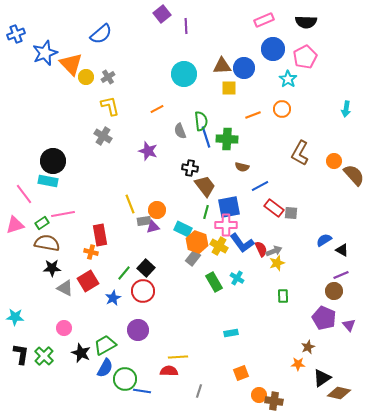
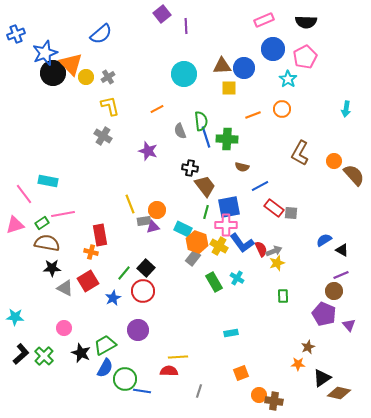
black circle at (53, 161): moved 88 px up
purple pentagon at (324, 318): moved 4 px up
black L-shape at (21, 354): rotated 40 degrees clockwise
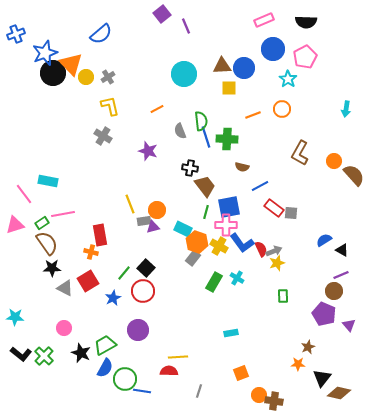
purple line at (186, 26): rotated 21 degrees counterclockwise
brown semicircle at (47, 243): rotated 45 degrees clockwise
green rectangle at (214, 282): rotated 60 degrees clockwise
black L-shape at (21, 354): rotated 80 degrees clockwise
black triangle at (322, 378): rotated 18 degrees counterclockwise
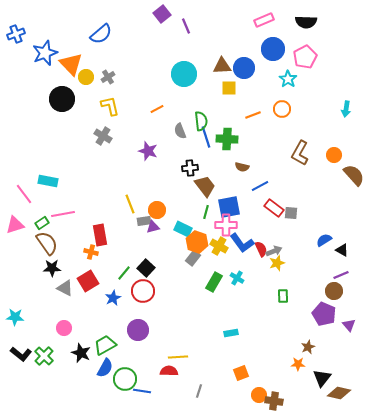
black circle at (53, 73): moved 9 px right, 26 px down
orange circle at (334, 161): moved 6 px up
black cross at (190, 168): rotated 14 degrees counterclockwise
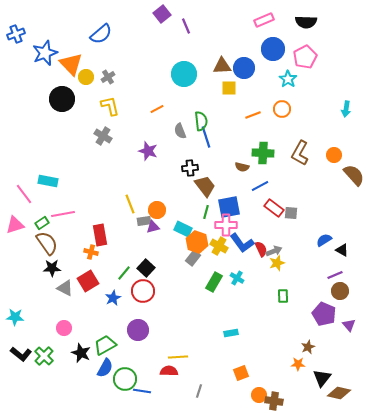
green cross at (227, 139): moved 36 px right, 14 px down
purple line at (341, 275): moved 6 px left
brown circle at (334, 291): moved 6 px right
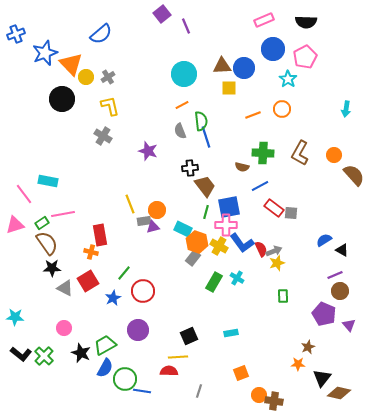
orange line at (157, 109): moved 25 px right, 4 px up
black square at (146, 268): moved 43 px right, 68 px down; rotated 24 degrees clockwise
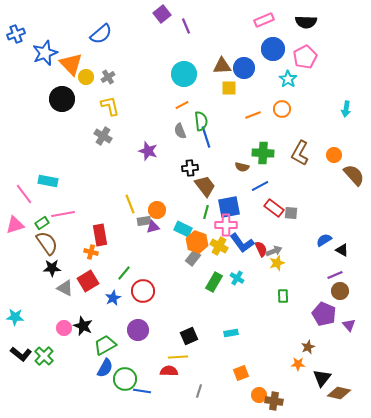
black star at (81, 353): moved 2 px right, 27 px up
